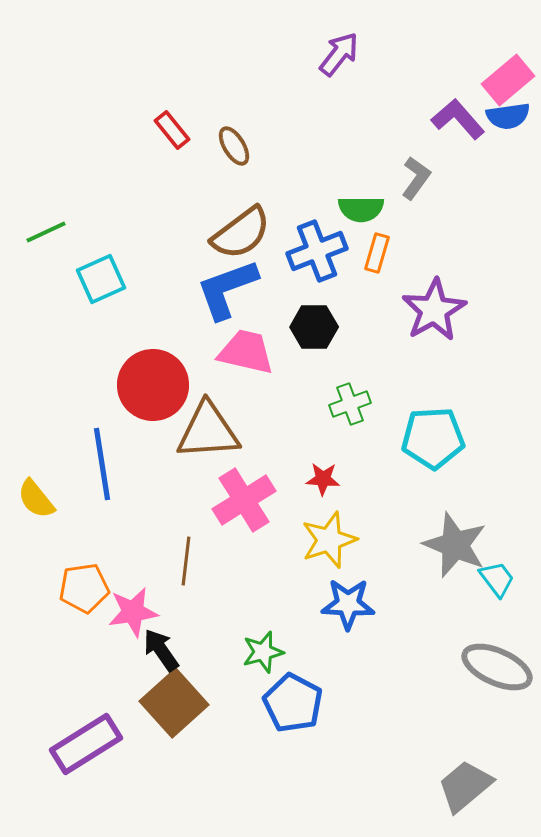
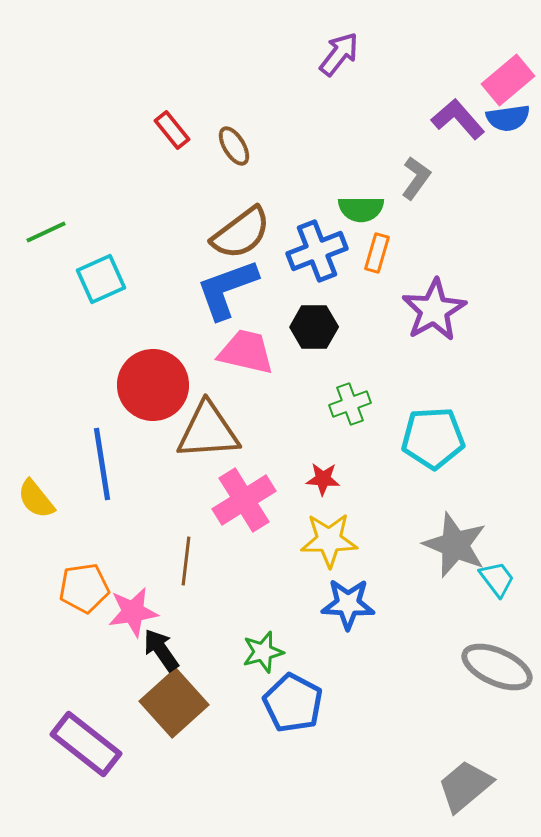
blue semicircle: moved 2 px down
yellow star: rotated 18 degrees clockwise
purple rectangle: rotated 70 degrees clockwise
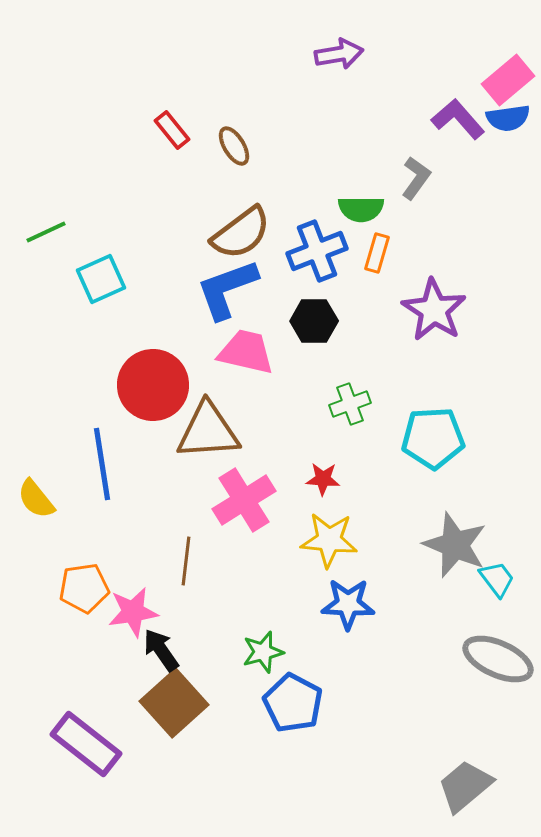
purple arrow: rotated 42 degrees clockwise
purple star: rotated 10 degrees counterclockwise
black hexagon: moved 6 px up
yellow star: rotated 6 degrees clockwise
gray ellipse: moved 1 px right, 8 px up
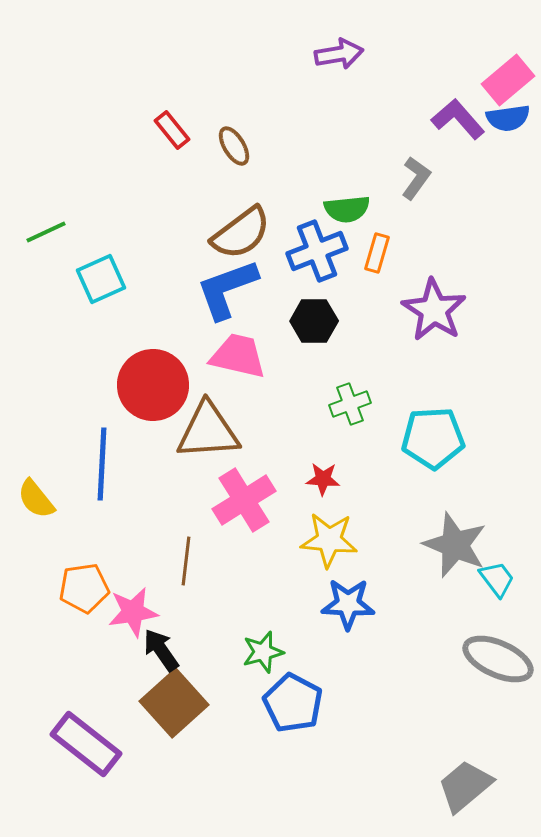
green semicircle: moved 14 px left; rotated 6 degrees counterclockwise
pink trapezoid: moved 8 px left, 4 px down
blue line: rotated 12 degrees clockwise
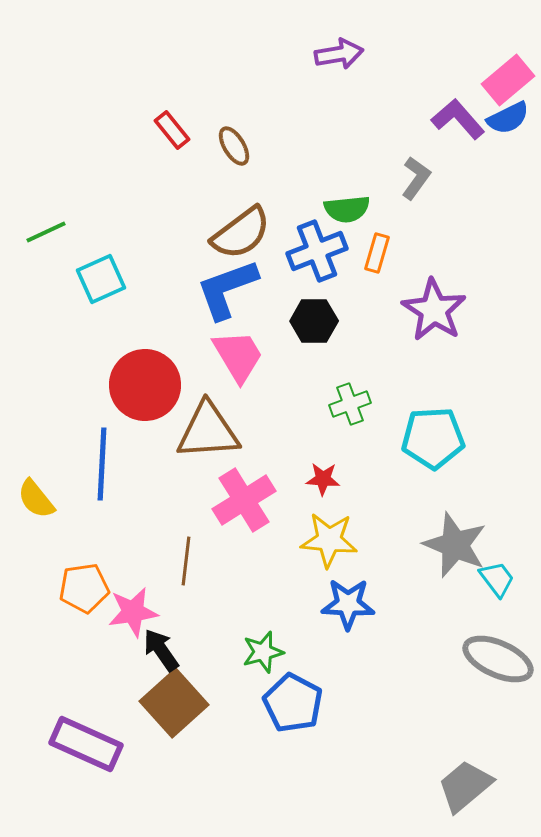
blue semicircle: rotated 18 degrees counterclockwise
pink trapezoid: rotated 46 degrees clockwise
red circle: moved 8 px left
purple rectangle: rotated 14 degrees counterclockwise
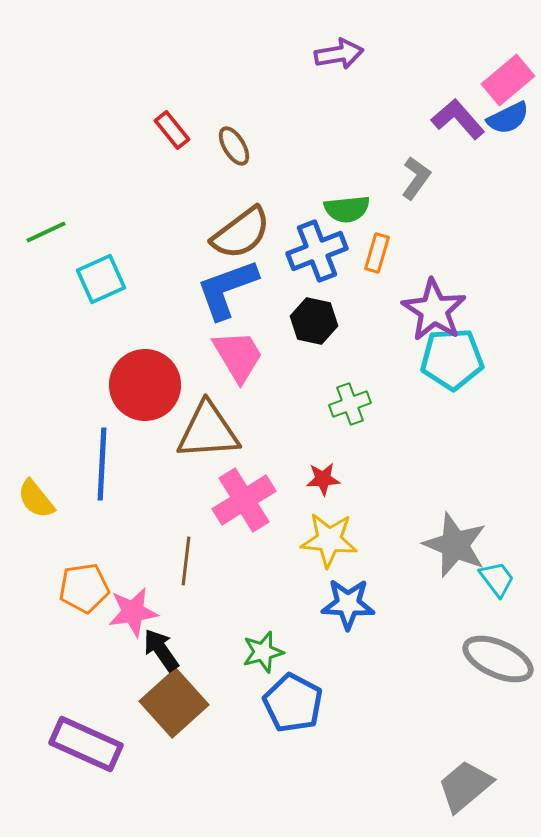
black hexagon: rotated 12 degrees clockwise
cyan pentagon: moved 19 px right, 79 px up
red star: rotated 8 degrees counterclockwise
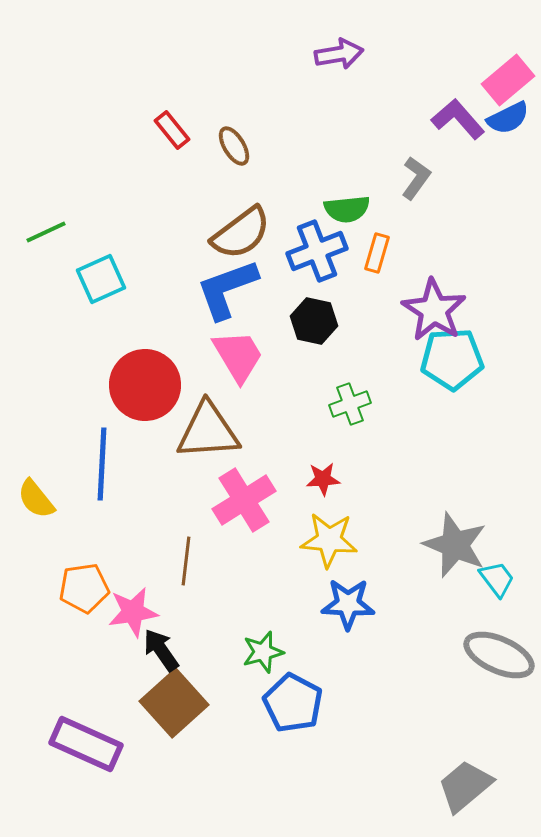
gray ellipse: moved 1 px right, 4 px up
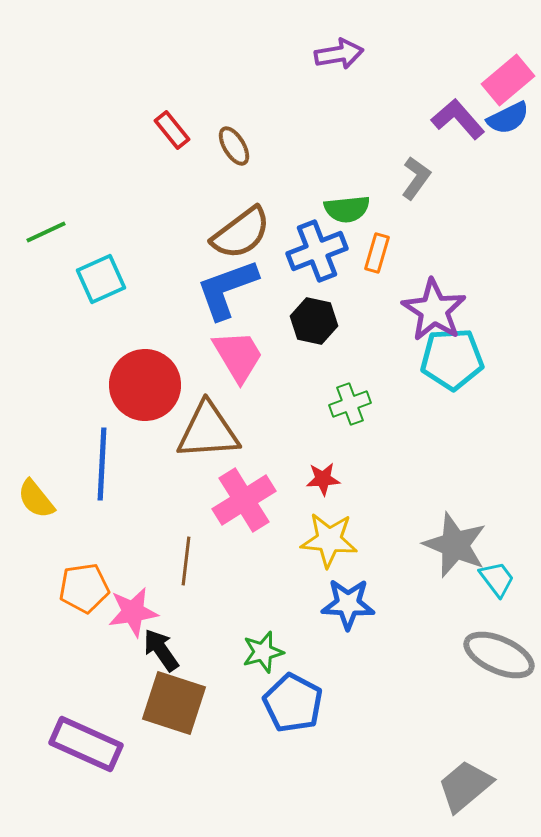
brown square: rotated 30 degrees counterclockwise
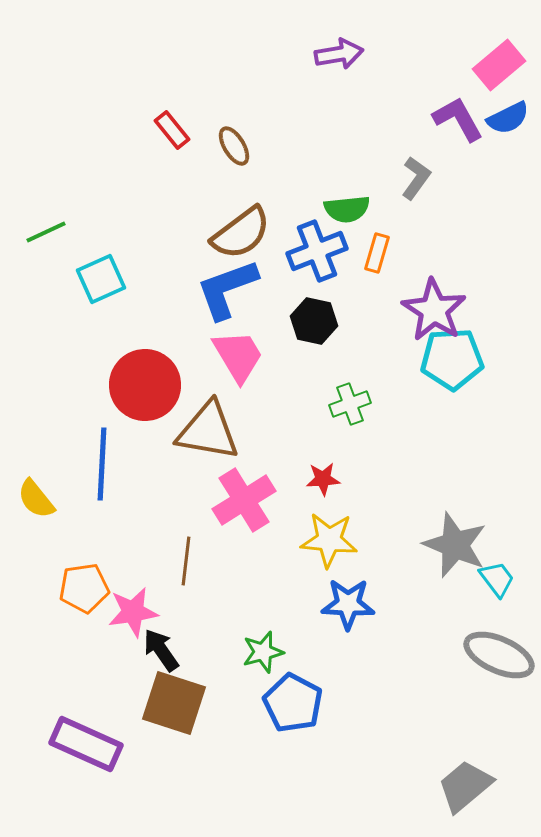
pink rectangle: moved 9 px left, 15 px up
purple L-shape: rotated 12 degrees clockwise
brown triangle: rotated 14 degrees clockwise
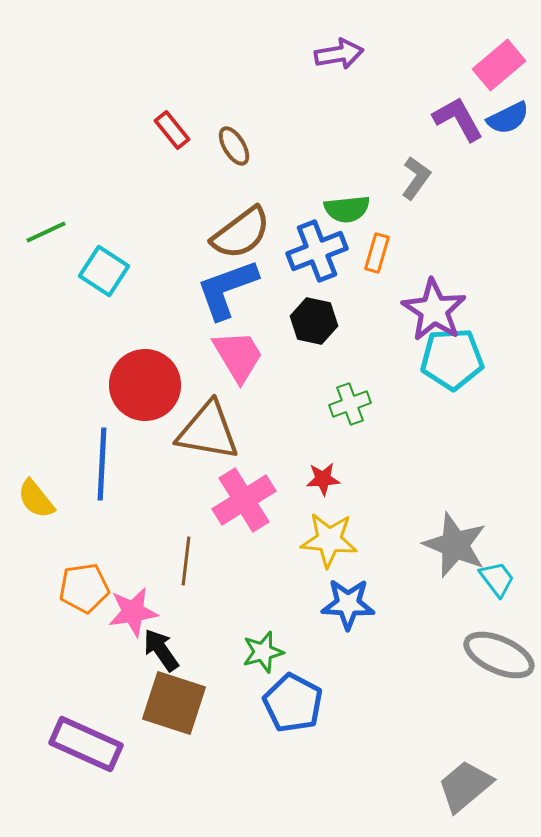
cyan square: moved 3 px right, 8 px up; rotated 33 degrees counterclockwise
